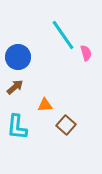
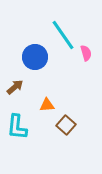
blue circle: moved 17 px right
orange triangle: moved 2 px right
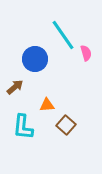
blue circle: moved 2 px down
cyan L-shape: moved 6 px right
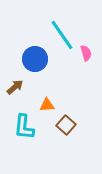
cyan line: moved 1 px left
cyan L-shape: moved 1 px right
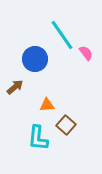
pink semicircle: rotated 21 degrees counterclockwise
cyan L-shape: moved 14 px right, 11 px down
